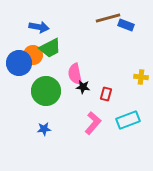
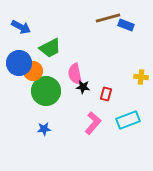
blue arrow: moved 18 px left; rotated 18 degrees clockwise
orange circle: moved 16 px down
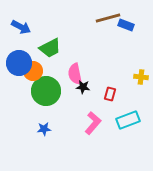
red rectangle: moved 4 px right
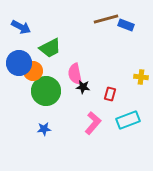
brown line: moved 2 px left, 1 px down
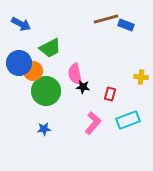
blue arrow: moved 3 px up
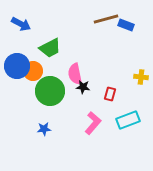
blue circle: moved 2 px left, 3 px down
green circle: moved 4 px right
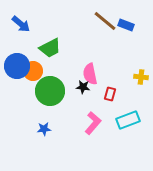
brown line: moved 1 px left, 2 px down; rotated 55 degrees clockwise
blue arrow: rotated 12 degrees clockwise
pink semicircle: moved 15 px right
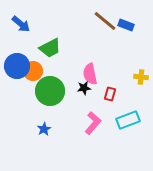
black star: moved 1 px right, 1 px down; rotated 16 degrees counterclockwise
blue star: rotated 24 degrees counterclockwise
